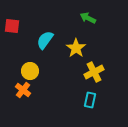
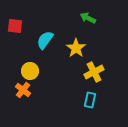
red square: moved 3 px right
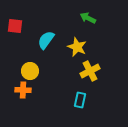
cyan semicircle: moved 1 px right
yellow star: moved 1 px right, 1 px up; rotated 12 degrees counterclockwise
yellow cross: moved 4 px left, 1 px up
orange cross: rotated 35 degrees counterclockwise
cyan rectangle: moved 10 px left
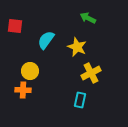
yellow cross: moved 1 px right, 2 px down
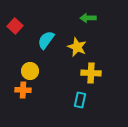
green arrow: rotated 28 degrees counterclockwise
red square: rotated 35 degrees clockwise
yellow cross: rotated 30 degrees clockwise
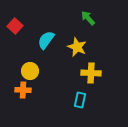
green arrow: rotated 49 degrees clockwise
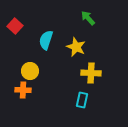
cyan semicircle: rotated 18 degrees counterclockwise
yellow star: moved 1 px left
cyan rectangle: moved 2 px right
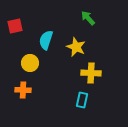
red square: rotated 35 degrees clockwise
yellow circle: moved 8 px up
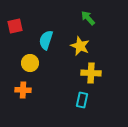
yellow star: moved 4 px right, 1 px up
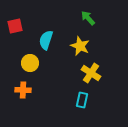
yellow cross: rotated 30 degrees clockwise
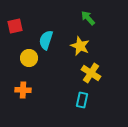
yellow circle: moved 1 px left, 5 px up
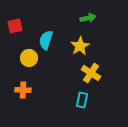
green arrow: rotated 119 degrees clockwise
yellow star: rotated 18 degrees clockwise
